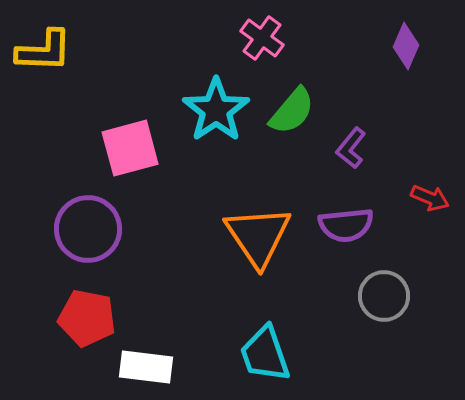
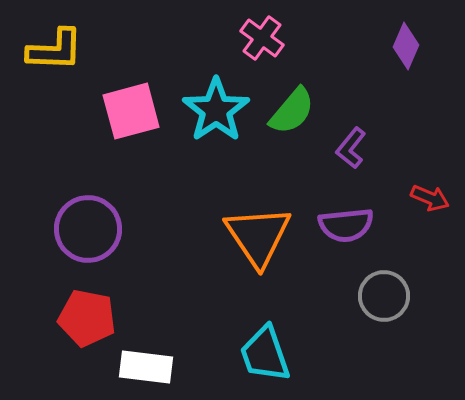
yellow L-shape: moved 11 px right, 1 px up
pink square: moved 1 px right, 37 px up
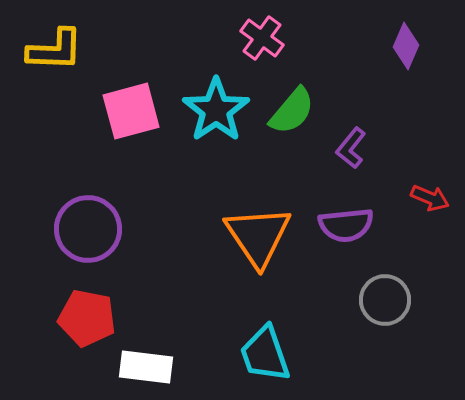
gray circle: moved 1 px right, 4 px down
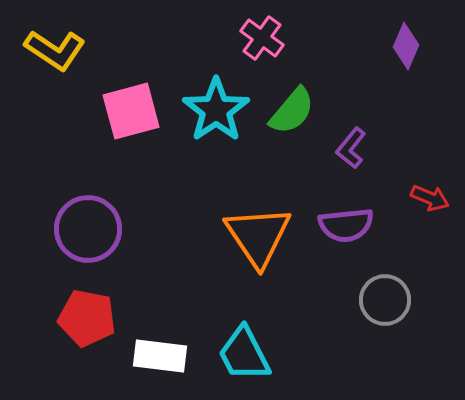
yellow L-shape: rotated 32 degrees clockwise
cyan trapezoid: moved 21 px left; rotated 8 degrees counterclockwise
white rectangle: moved 14 px right, 11 px up
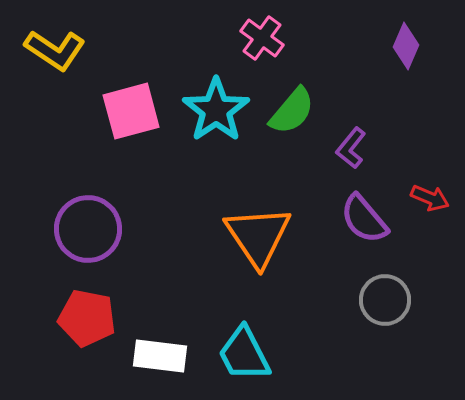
purple semicircle: moved 18 px right, 6 px up; rotated 56 degrees clockwise
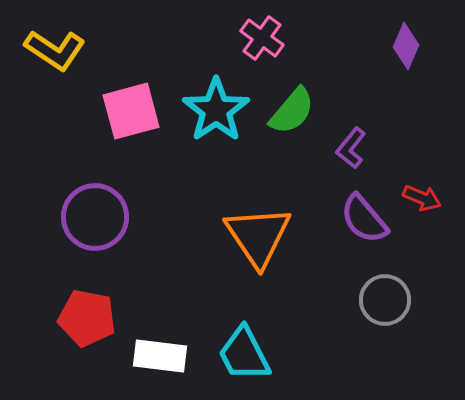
red arrow: moved 8 px left
purple circle: moved 7 px right, 12 px up
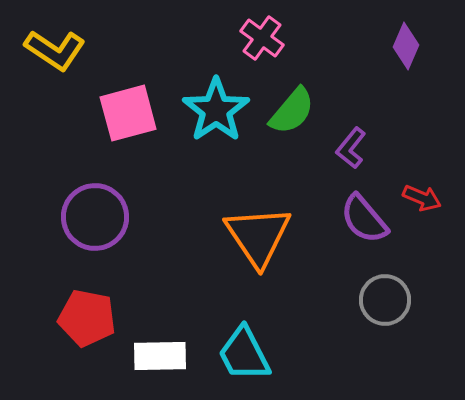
pink square: moved 3 px left, 2 px down
white rectangle: rotated 8 degrees counterclockwise
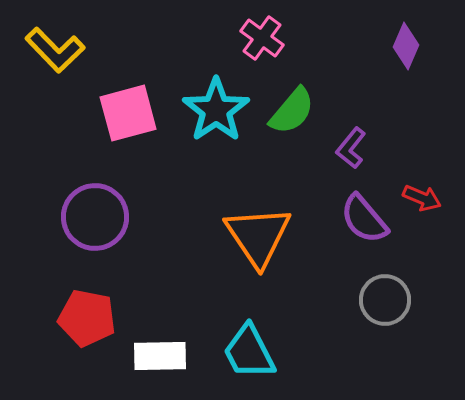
yellow L-shape: rotated 12 degrees clockwise
cyan trapezoid: moved 5 px right, 2 px up
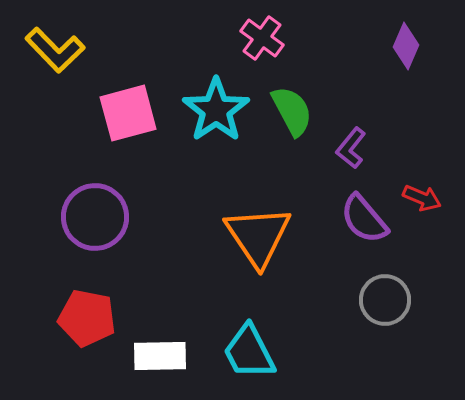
green semicircle: rotated 68 degrees counterclockwise
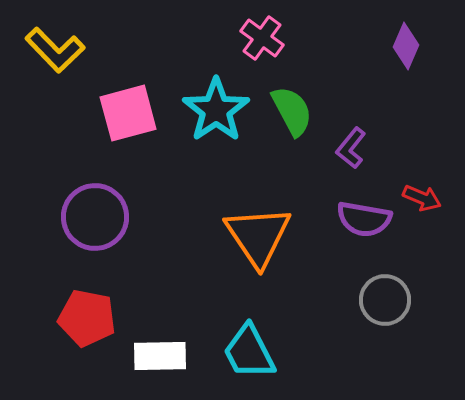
purple semicircle: rotated 40 degrees counterclockwise
